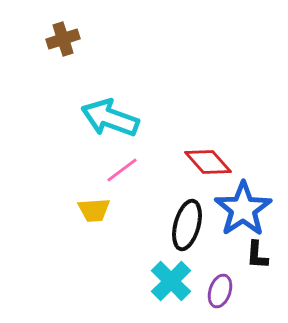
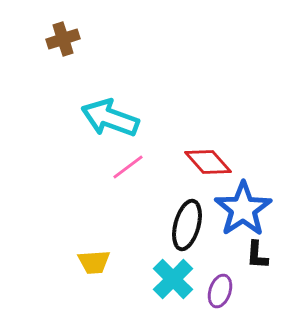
pink line: moved 6 px right, 3 px up
yellow trapezoid: moved 52 px down
cyan cross: moved 2 px right, 2 px up
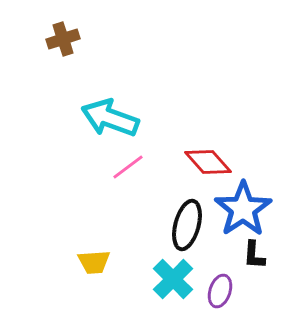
black L-shape: moved 3 px left
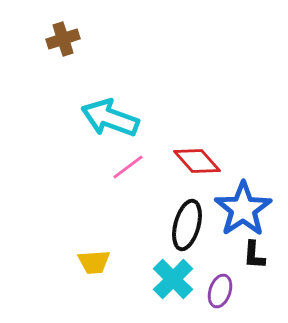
red diamond: moved 11 px left, 1 px up
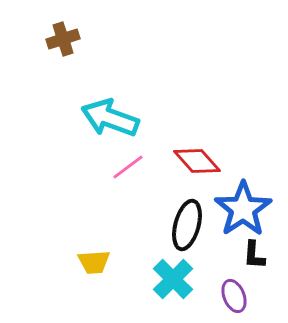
purple ellipse: moved 14 px right, 5 px down; rotated 40 degrees counterclockwise
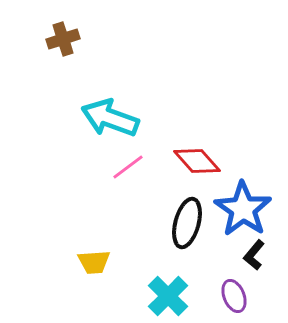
blue star: rotated 4 degrees counterclockwise
black ellipse: moved 2 px up
black L-shape: rotated 36 degrees clockwise
cyan cross: moved 5 px left, 17 px down
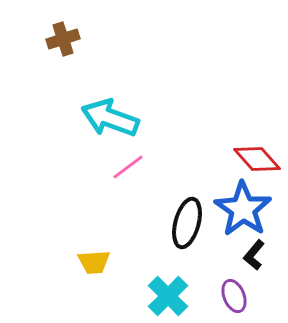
red diamond: moved 60 px right, 2 px up
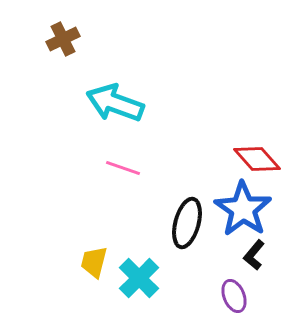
brown cross: rotated 8 degrees counterclockwise
cyan arrow: moved 5 px right, 15 px up
pink line: moved 5 px left, 1 px down; rotated 56 degrees clockwise
yellow trapezoid: rotated 108 degrees clockwise
cyan cross: moved 29 px left, 18 px up
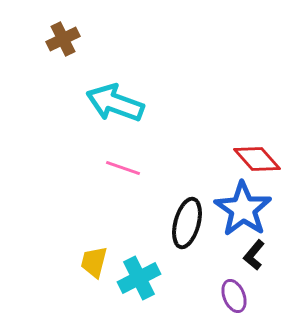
cyan cross: rotated 18 degrees clockwise
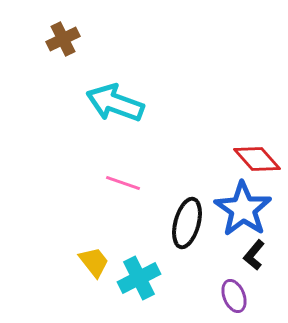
pink line: moved 15 px down
yellow trapezoid: rotated 128 degrees clockwise
